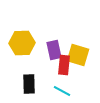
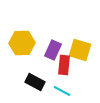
purple rectangle: moved 1 px left; rotated 36 degrees clockwise
yellow square: moved 2 px right, 5 px up
black rectangle: moved 6 px right, 2 px up; rotated 60 degrees counterclockwise
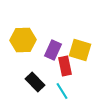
yellow hexagon: moved 1 px right, 3 px up
red rectangle: moved 1 px right, 1 px down; rotated 18 degrees counterclockwise
black rectangle: rotated 18 degrees clockwise
cyan line: rotated 30 degrees clockwise
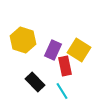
yellow hexagon: rotated 20 degrees clockwise
yellow square: moved 1 px left; rotated 15 degrees clockwise
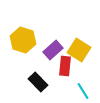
purple rectangle: rotated 24 degrees clockwise
red rectangle: rotated 18 degrees clockwise
black rectangle: moved 3 px right
cyan line: moved 21 px right
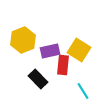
yellow hexagon: rotated 20 degrees clockwise
purple rectangle: moved 3 px left, 1 px down; rotated 30 degrees clockwise
red rectangle: moved 2 px left, 1 px up
black rectangle: moved 3 px up
